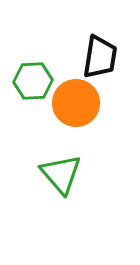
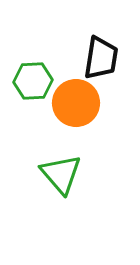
black trapezoid: moved 1 px right, 1 px down
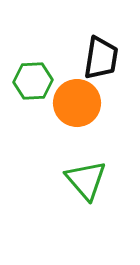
orange circle: moved 1 px right
green triangle: moved 25 px right, 6 px down
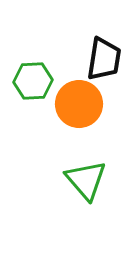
black trapezoid: moved 3 px right, 1 px down
orange circle: moved 2 px right, 1 px down
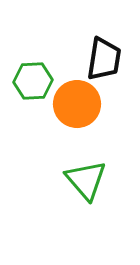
orange circle: moved 2 px left
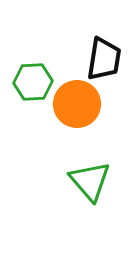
green hexagon: moved 1 px down
green triangle: moved 4 px right, 1 px down
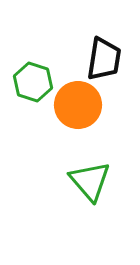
green hexagon: rotated 21 degrees clockwise
orange circle: moved 1 px right, 1 px down
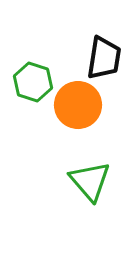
black trapezoid: moved 1 px up
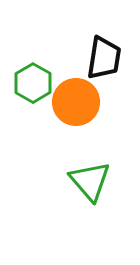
green hexagon: moved 1 px down; rotated 12 degrees clockwise
orange circle: moved 2 px left, 3 px up
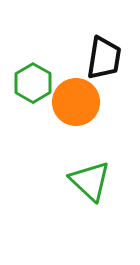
green triangle: rotated 6 degrees counterclockwise
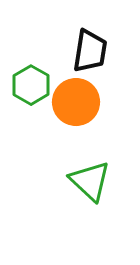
black trapezoid: moved 14 px left, 7 px up
green hexagon: moved 2 px left, 2 px down
